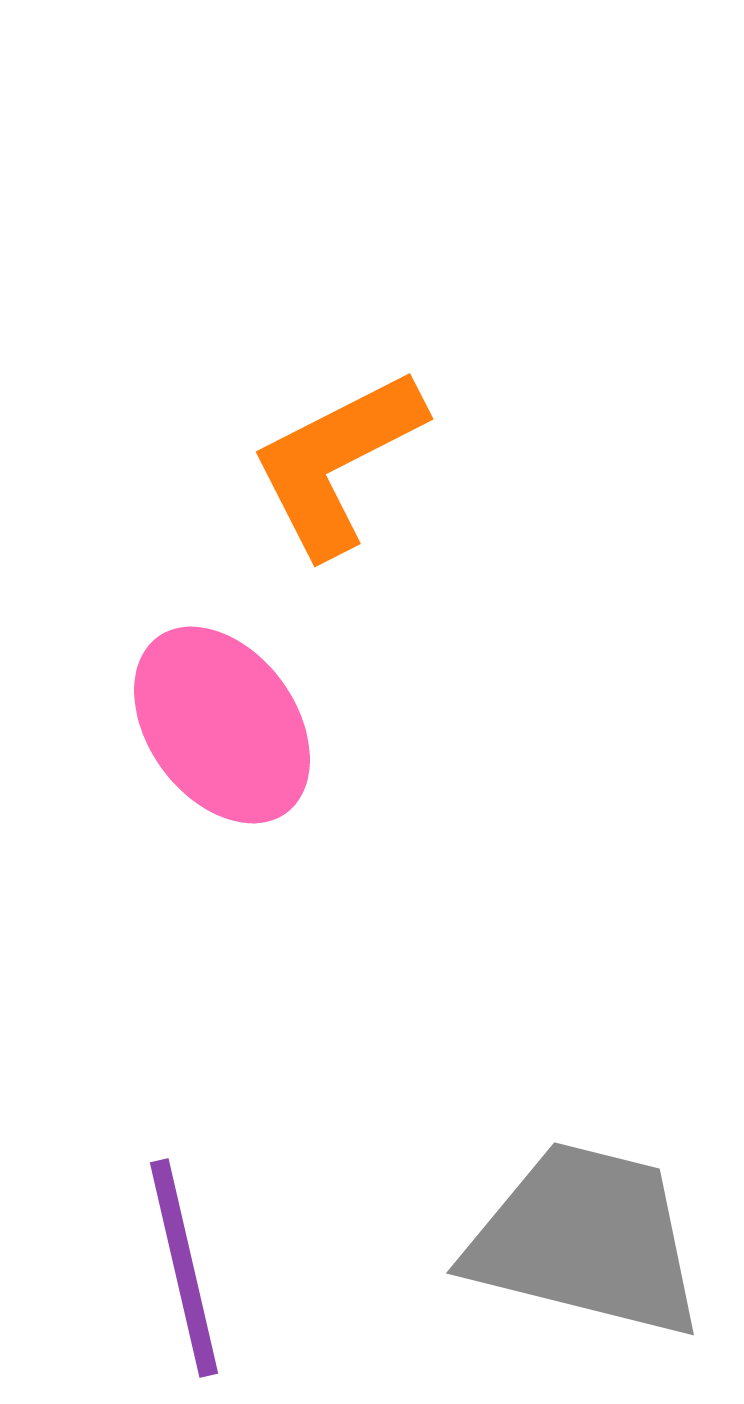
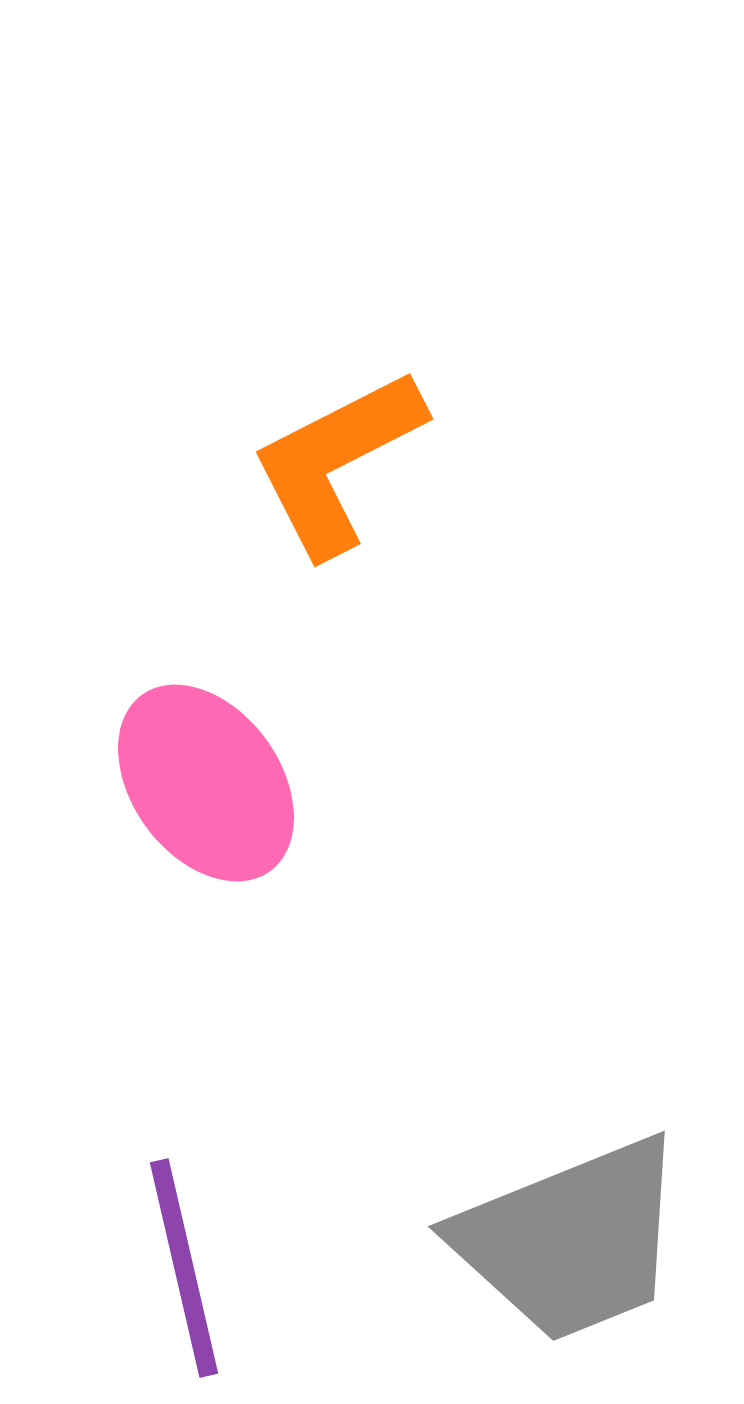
pink ellipse: moved 16 px left, 58 px down
gray trapezoid: moved 15 px left; rotated 144 degrees clockwise
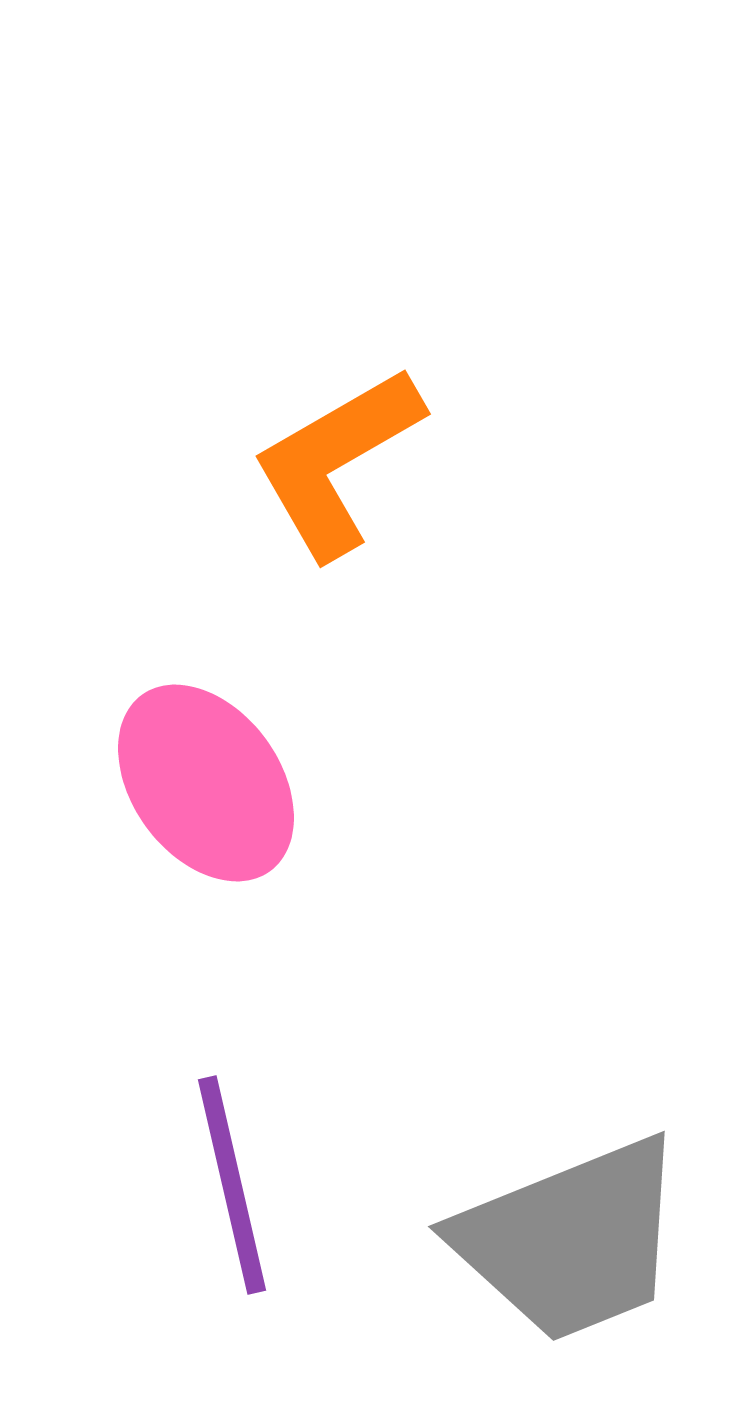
orange L-shape: rotated 3 degrees counterclockwise
purple line: moved 48 px right, 83 px up
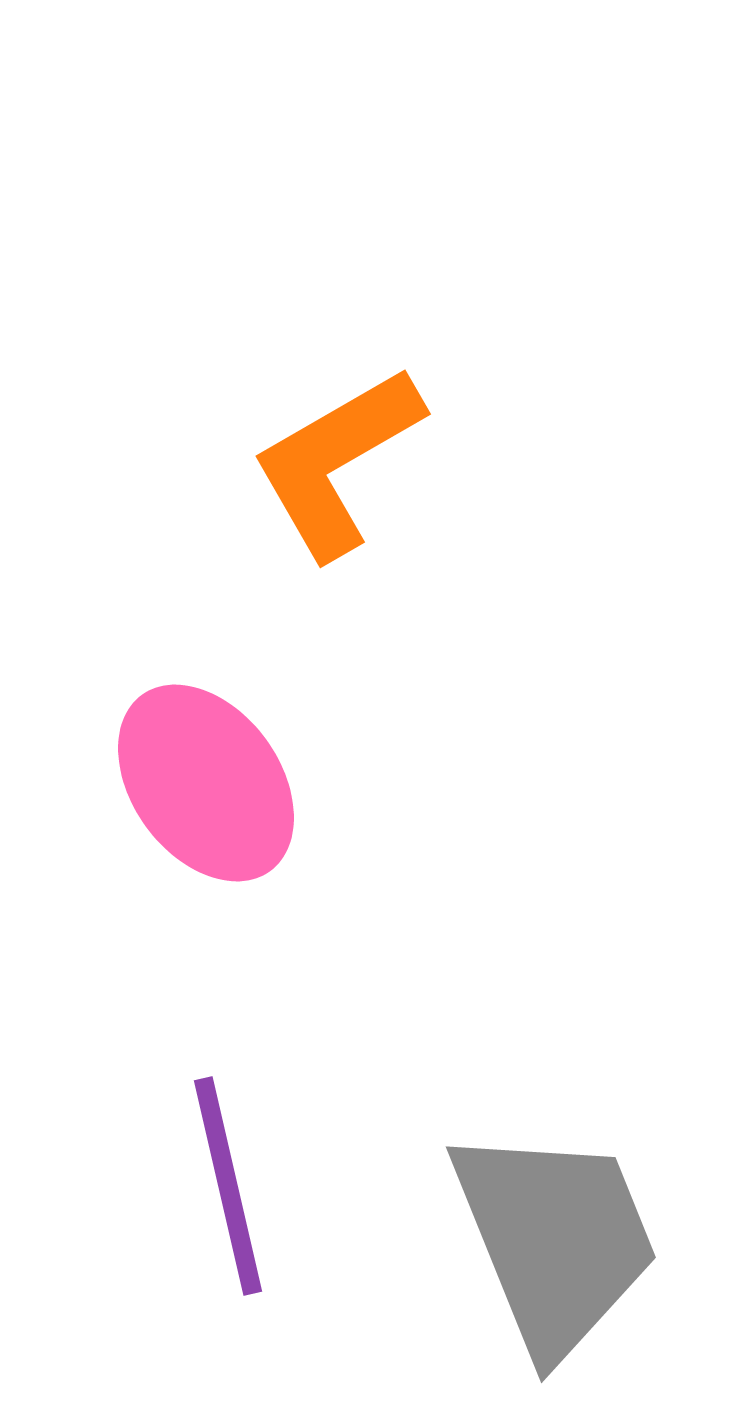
purple line: moved 4 px left, 1 px down
gray trapezoid: moved 16 px left; rotated 90 degrees counterclockwise
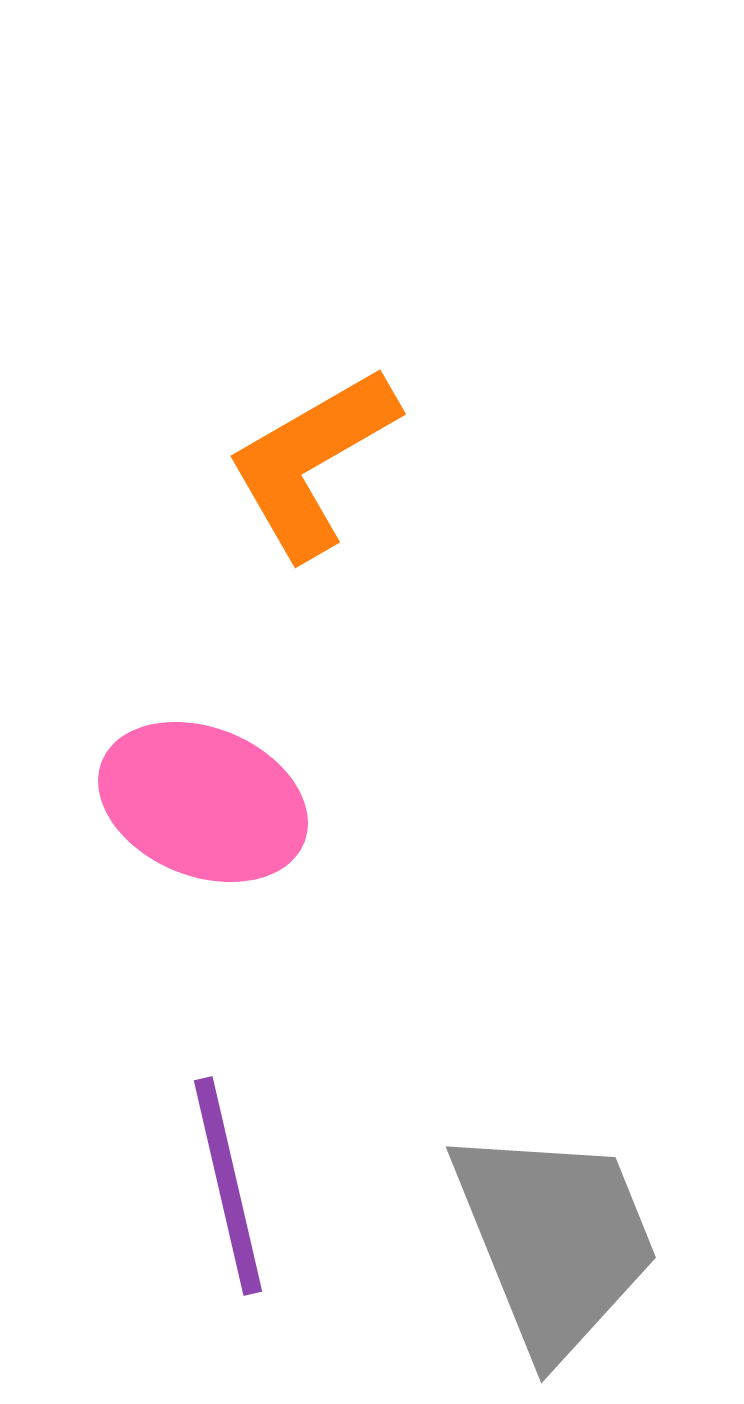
orange L-shape: moved 25 px left
pink ellipse: moved 3 px left, 19 px down; rotated 32 degrees counterclockwise
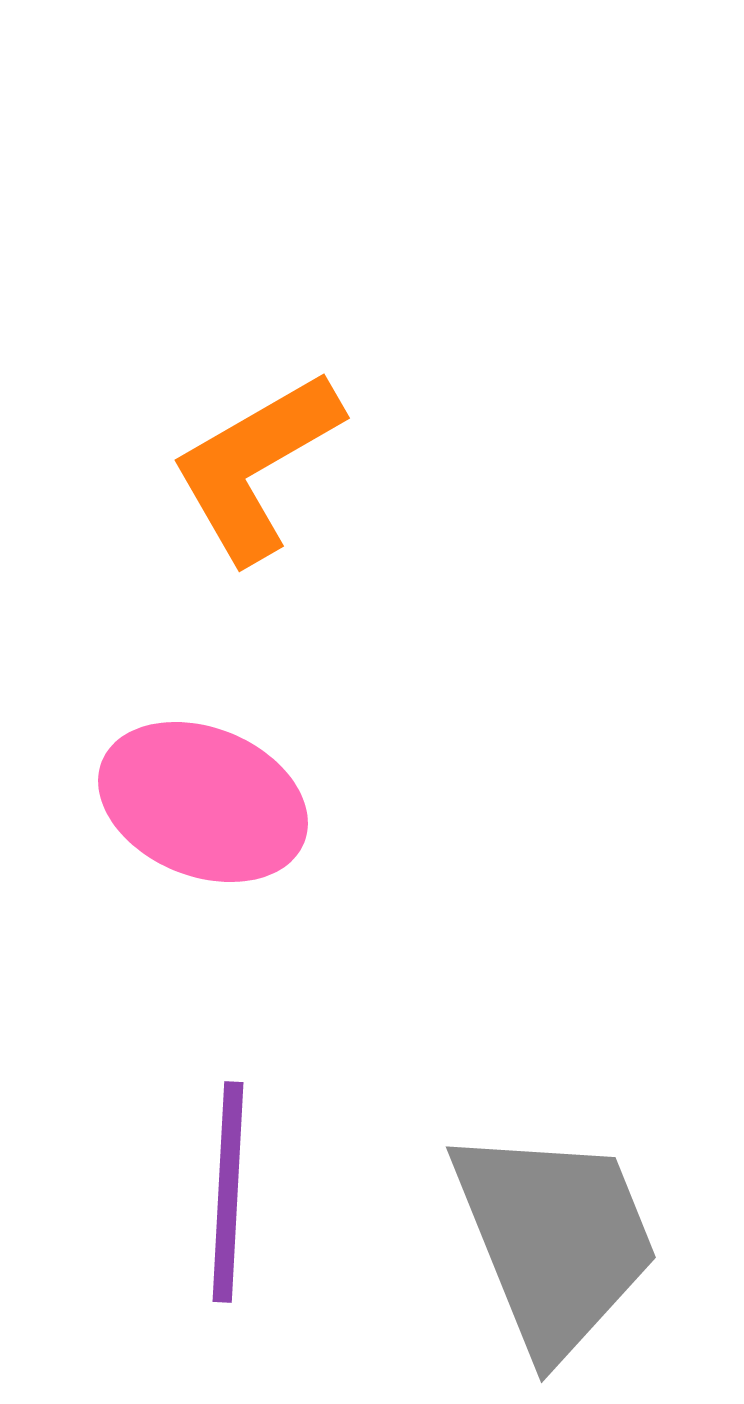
orange L-shape: moved 56 px left, 4 px down
purple line: moved 6 px down; rotated 16 degrees clockwise
